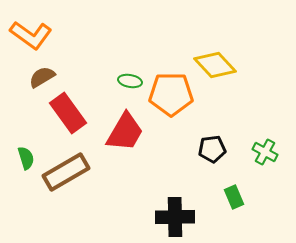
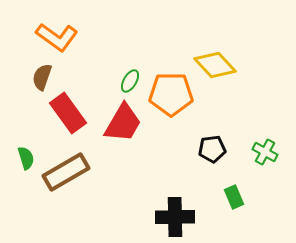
orange L-shape: moved 26 px right, 2 px down
brown semicircle: rotated 40 degrees counterclockwise
green ellipse: rotated 70 degrees counterclockwise
red trapezoid: moved 2 px left, 9 px up
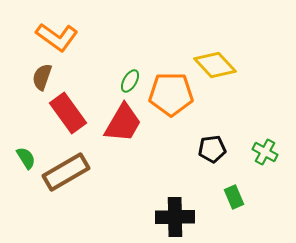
green semicircle: rotated 15 degrees counterclockwise
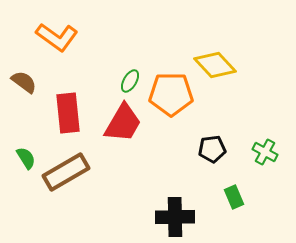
brown semicircle: moved 18 px left, 5 px down; rotated 108 degrees clockwise
red rectangle: rotated 30 degrees clockwise
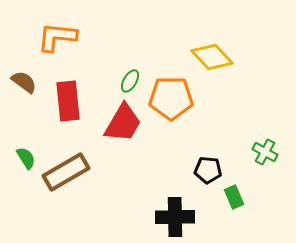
orange L-shape: rotated 150 degrees clockwise
yellow diamond: moved 3 px left, 8 px up
orange pentagon: moved 4 px down
red rectangle: moved 12 px up
black pentagon: moved 4 px left, 21 px down; rotated 12 degrees clockwise
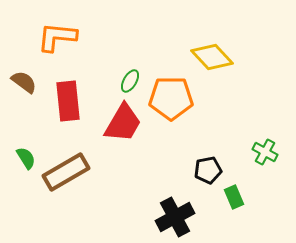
black pentagon: rotated 16 degrees counterclockwise
black cross: rotated 27 degrees counterclockwise
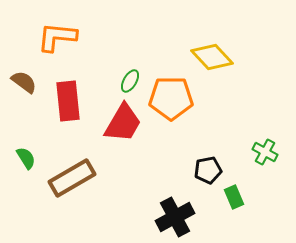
brown rectangle: moved 6 px right, 6 px down
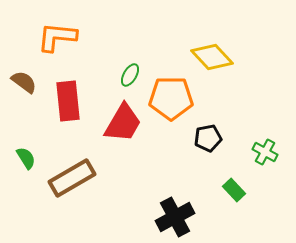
green ellipse: moved 6 px up
black pentagon: moved 32 px up
green rectangle: moved 7 px up; rotated 20 degrees counterclockwise
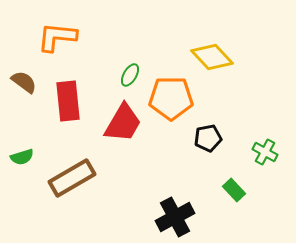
green semicircle: moved 4 px left, 1 px up; rotated 105 degrees clockwise
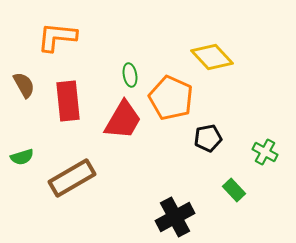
green ellipse: rotated 40 degrees counterclockwise
brown semicircle: moved 3 px down; rotated 24 degrees clockwise
orange pentagon: rotated 24 degrees clockwise
red trapezoid: moved 3 px up
